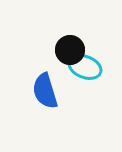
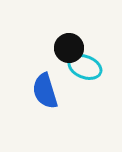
black circle: moved 1 px left, 2 px up
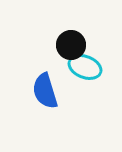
black circle: moved 2 px right, 3 px up
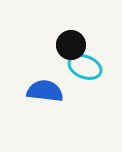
blue semicircle: rotated 114 degrees clockwise
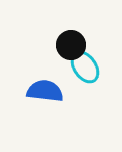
cyan ellipse: rotated 36 degrees clockwise
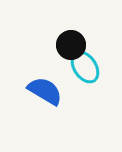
blue semicircle: rotated 24 degrees clockwise
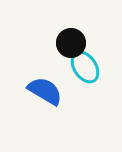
black circle: moved 2 px up
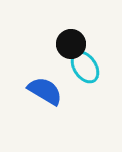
black circle: moved 1 px down
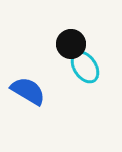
blue semicircle: moved 17 px left
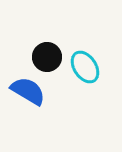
black circle: moved 24 px left, 13 px down
